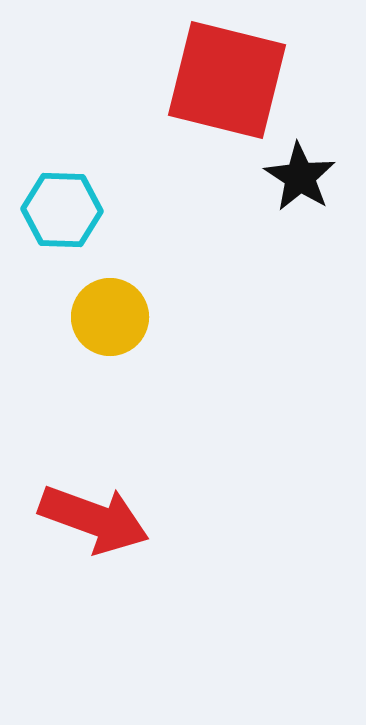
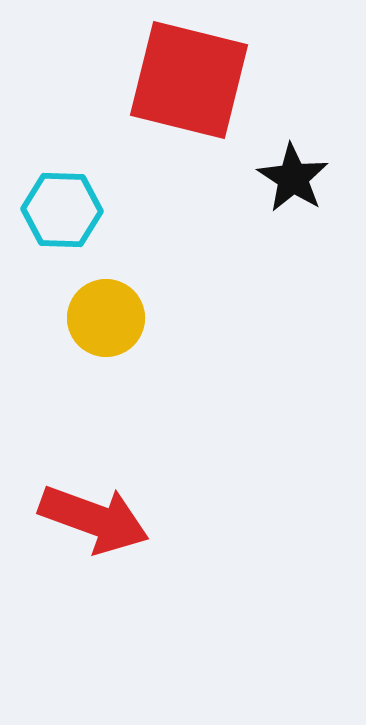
red square: moved 38 px left
black star: moved 7 px left, 1 px down
yellow circle: moved 4 px left, 1 px down
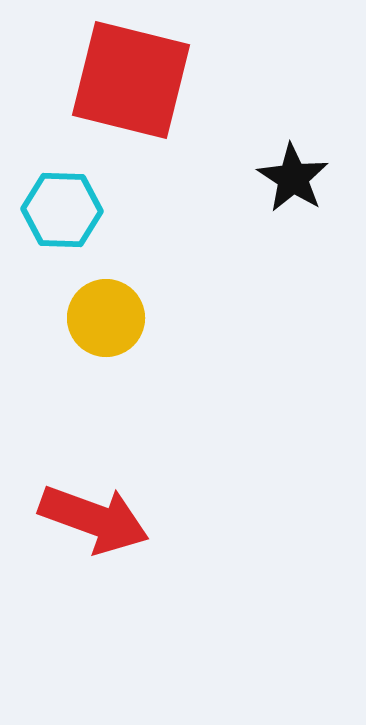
red square: moved 58 px left
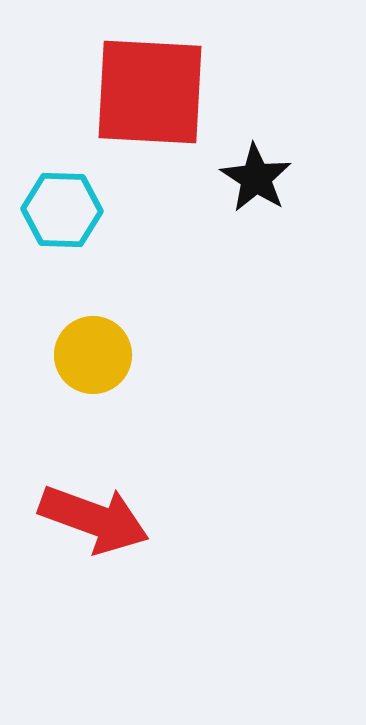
red square: moved 19 px right, 12 px down; rotated 11 degrees counterclockwise
black star: moved 37 px left
yellow circle: moved 13 px left, 37 px down
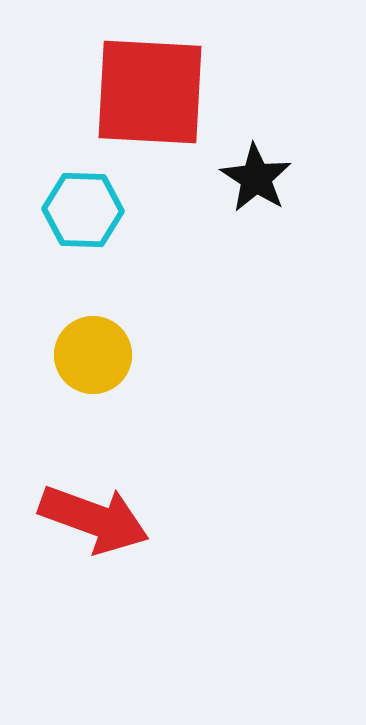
cyan hexagon: moved 21 px right
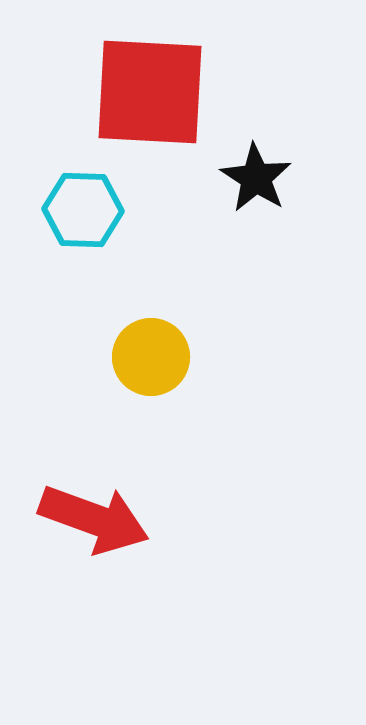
yellow circle: moved 58 px right, 2 px down
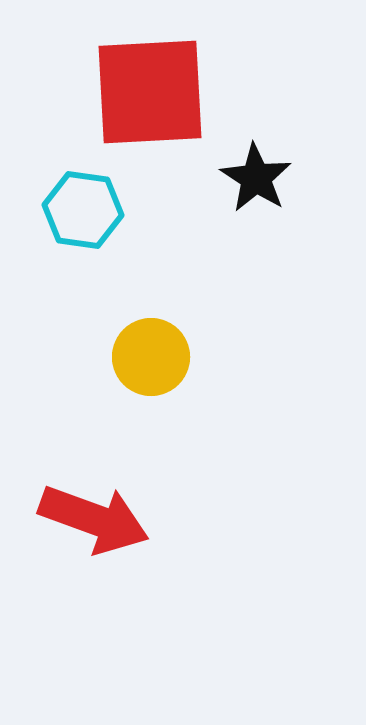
red square: rotated 6 degrees counterclockwise
cyan hexagon: rotated 6 degrees clockwise
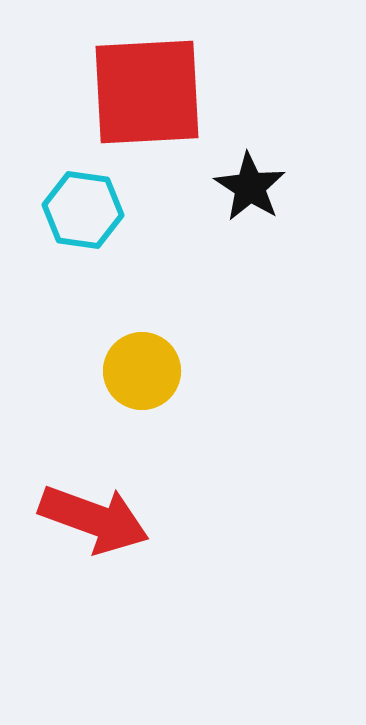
red square: moved 3 px left
black star: moved 6 px left, 9 px down
yellow circle: moved 9 px left, 14 px down
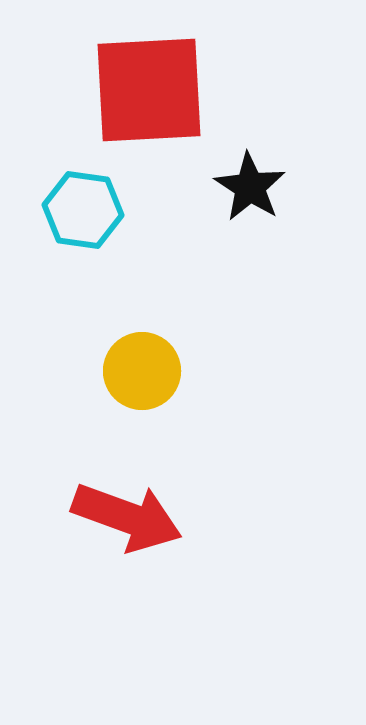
red square: moved 2 px right, 2 px up
red arrow: moved 33 px right, 2 px up
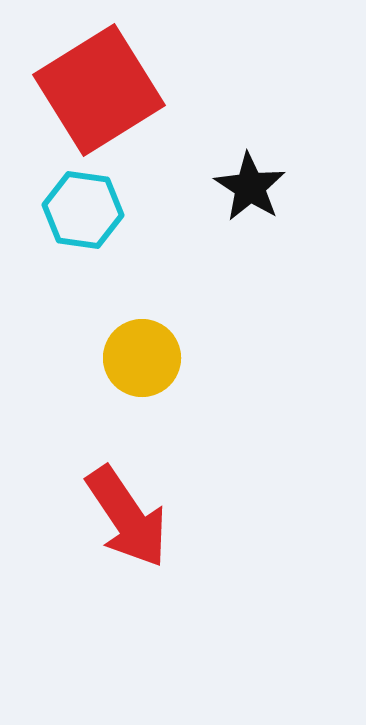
red square: moved 50 px left; rotated 29 degrees counterclockwise
yellow circle: moved 13 px up
red arrow: rotated 36 degrees clockwise
